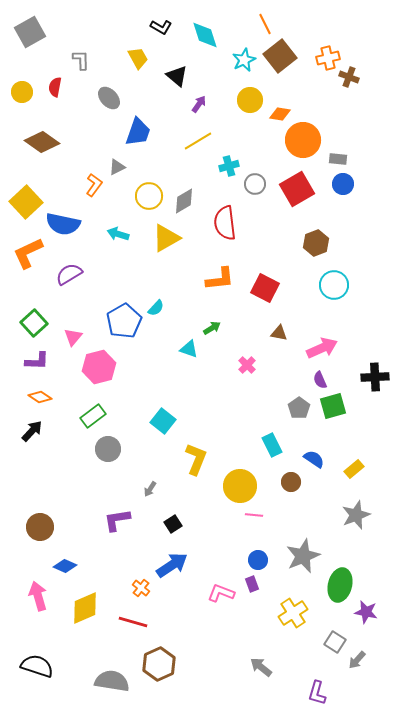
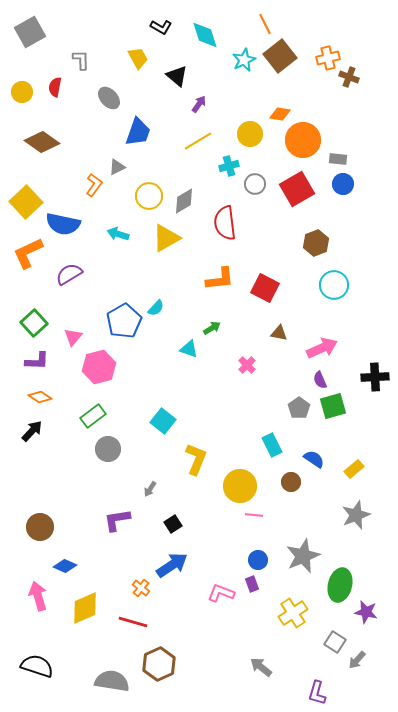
yellow circle at (250, 100): moved 34 px down
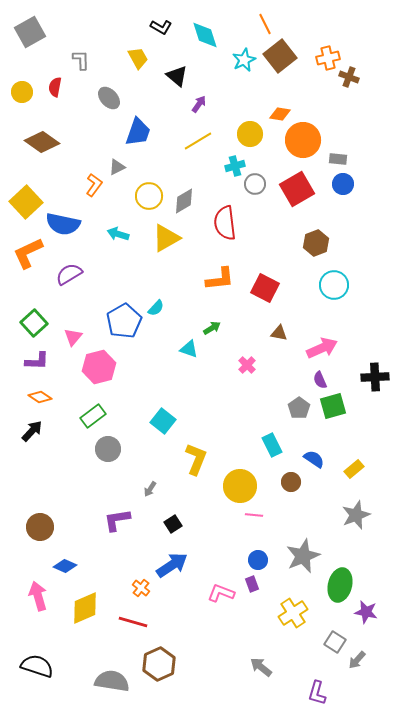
cyan cross at (229, 166): moved 6 px right
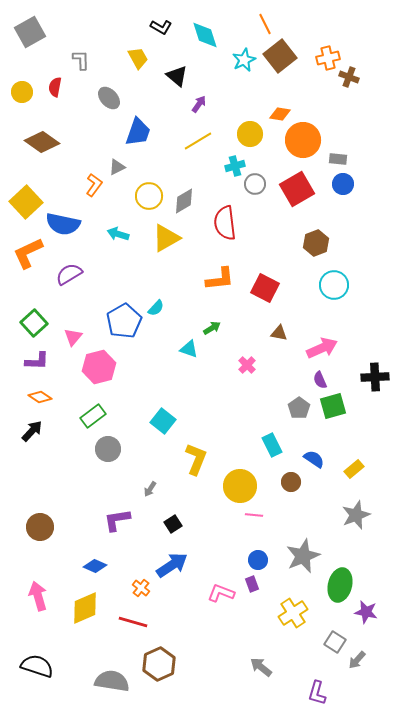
blue diamond at (65, 566): moved 30 px right
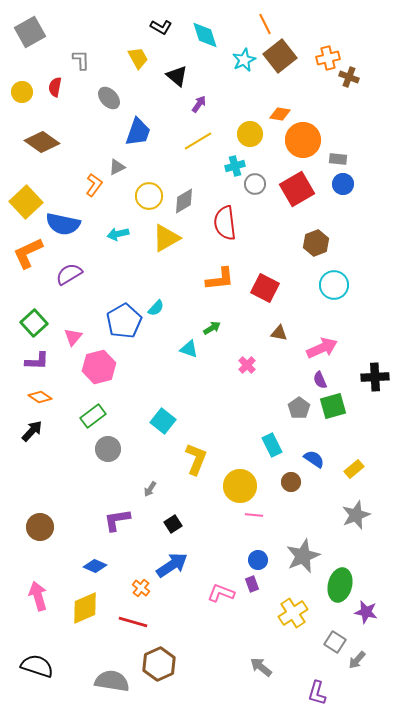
cyan arrow at (118, 234): rotated 30 degrees counterclockwise
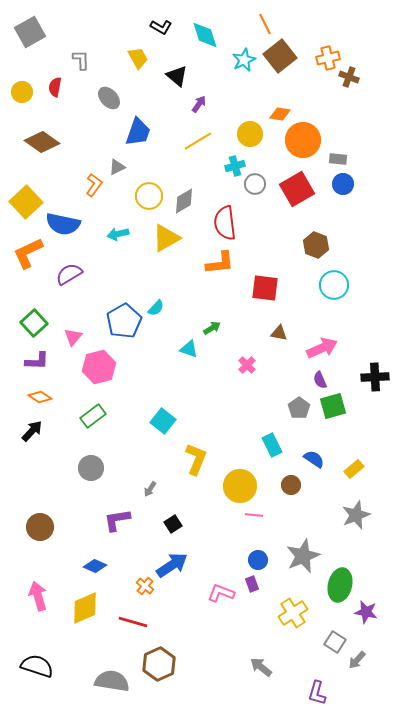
brown hexagon at (316, 243): moved 2 px down; rotated 20 degrees counterclockwise
orange L-shape at (220, 279): moved 16 px up
red square at (265, 288): rotated 20 degrees counterclockwise
gray circle at (108, 449): moved 17 px left, 19 px down
brown circle at (291, 482): moved 3 px down
orange cross at (141, 588): moved 4 px right, 2 px up
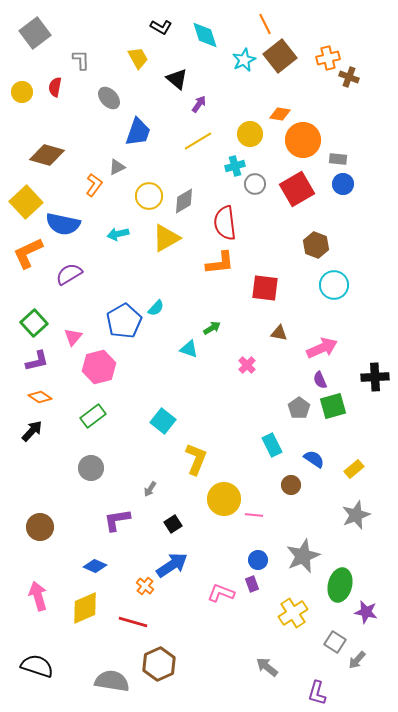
gray square at (30, 32): moved 5 px right, 1 px down; rotated 8 degrees counterclockwise
black triangle at (177, 76): moved 3 px down
brown diamond at (42, 142): moved 5 px right, 13 px down; rotated 20 degrees counterclockwise
purple L-shape at (37, 361): rotated 15 degrees counterclockwise
yellow circle at (240, 486): moved 16 px left, 13 px down
gray arrow at (261, 667): moved 6 px right
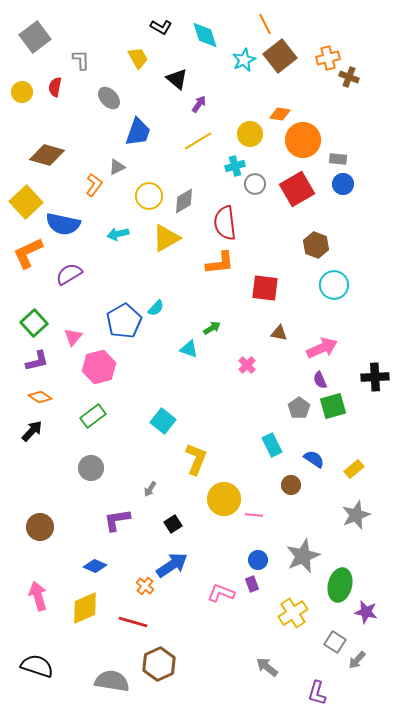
gray square at (35, 33): moved 4 px down
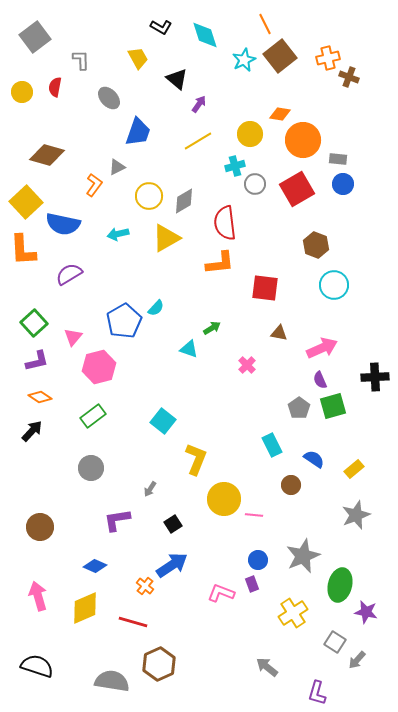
orange L-shape at (28, 253): moved 5 px left, 3 px up; rotated 68 degrees counterclockwise
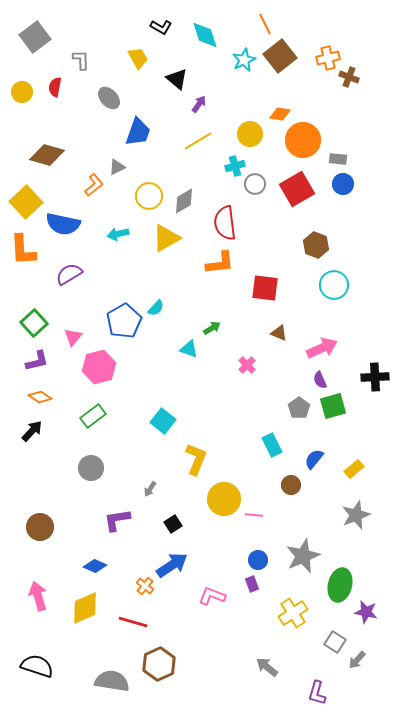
orange L-shape at (94, 185): rotated 15 degrees clockwise
brown triangle at (279, 333): rotated 12 degrees clockwise
blue semicircle at (314, 459): rotated 85 degrees counterclockwise
pink L-shape at (221, 593): moved 9 px left, 3 px down
